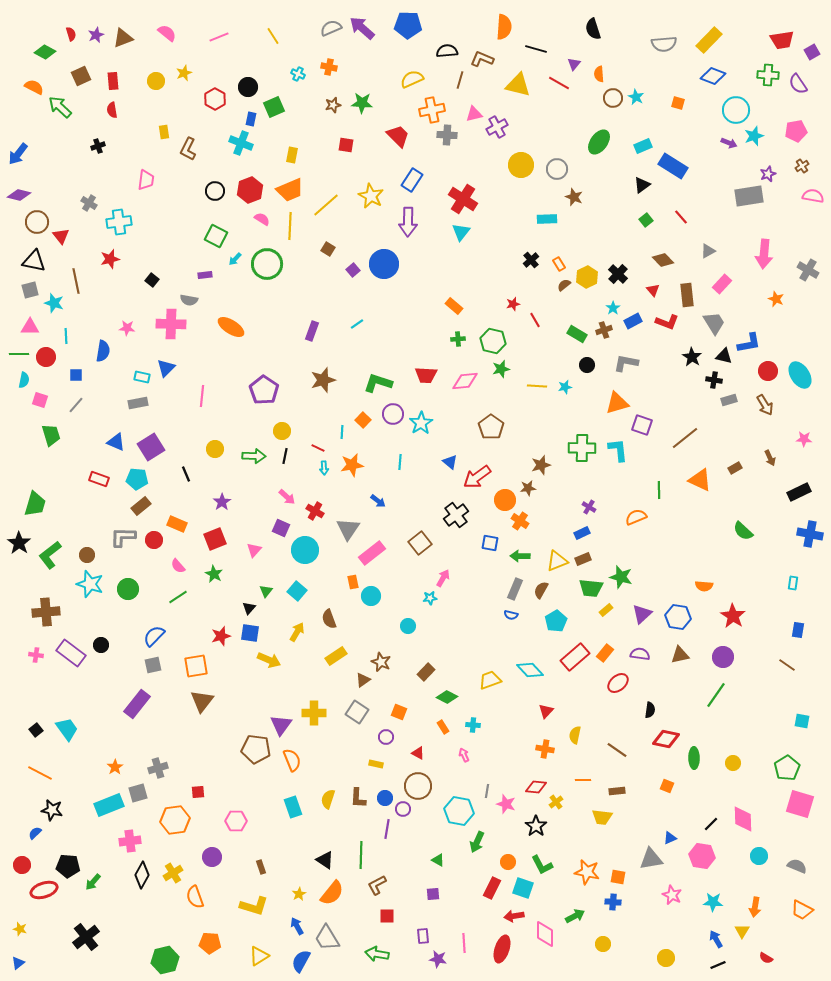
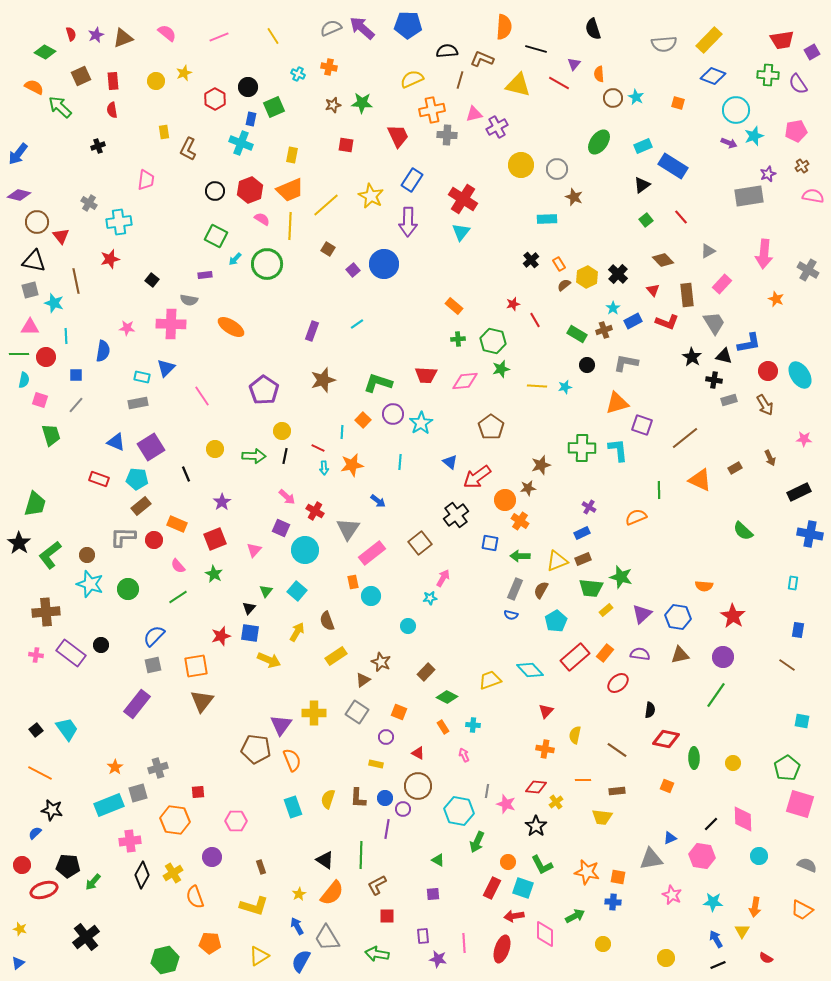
red trapezoid at (398, 136): rotated 20 degrees clockwise
pink line at (202, 396): rotated 40 degrees counterclockwise
brown semicircle at (329, 619): moved 2 px left, 2 px down
orange hexagon at (175, 820): rotated 16 degrees clockwise
gray semicircle at (797, 866): moved 10 px right, 1 px up
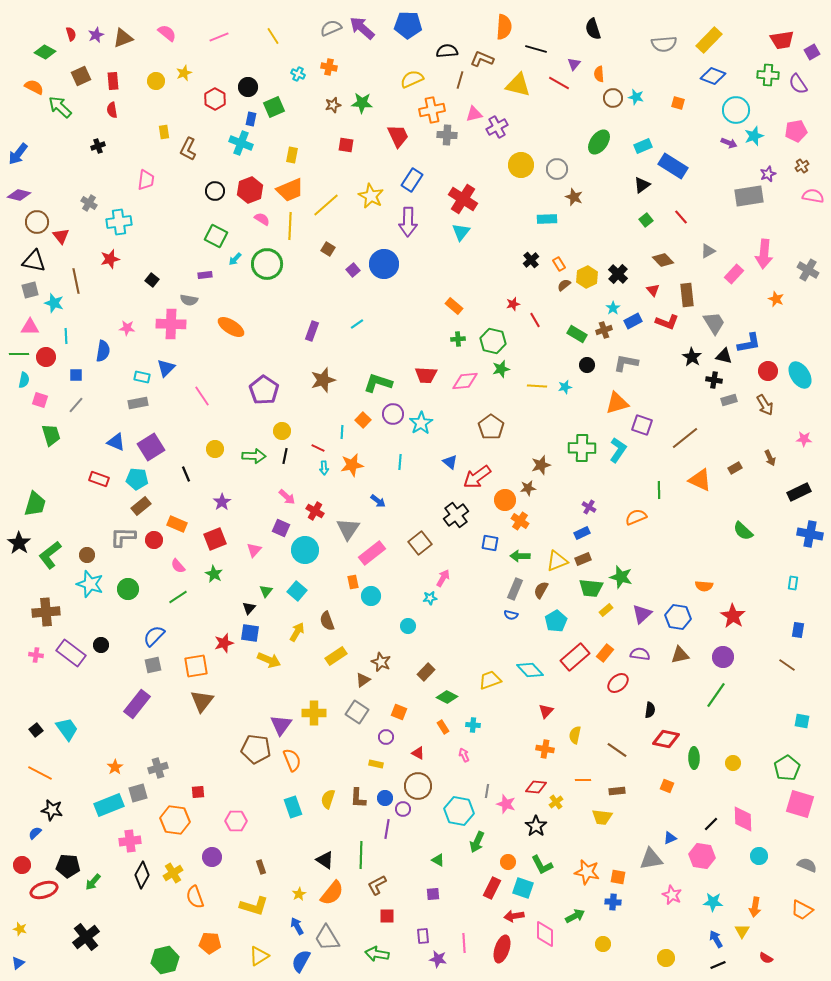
cyan star at (636, 97): rotated 14 degrees counterclockwise
pink rectangle at (722, 284): moved 12 px right, 10 px up
cyan L-shape at (618, 450): rotated 40 degrees clockwise
red star at (221, 636): moved 3 px right, 7 px down
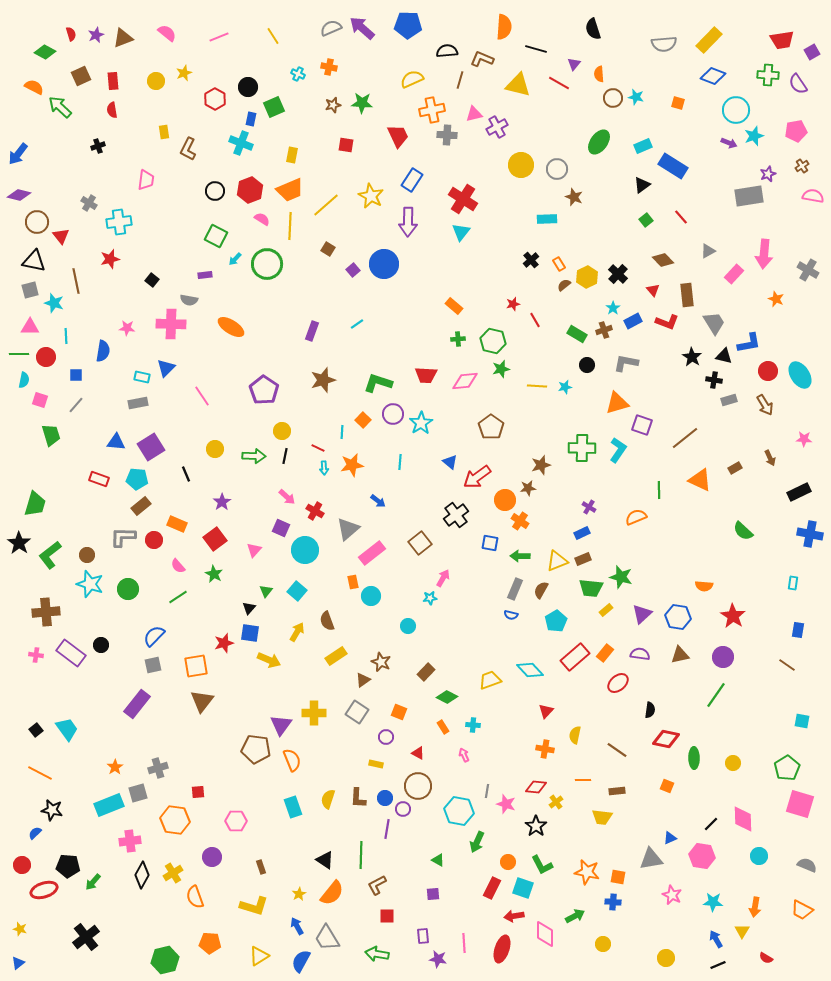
blue triangle at (116, 442): rotated 18 degrees counterclockwise
gray triangle at (348, 529): rotated 15 degrees clockwise
red square at (215, 539): rotated 15 degrees counterclockwise
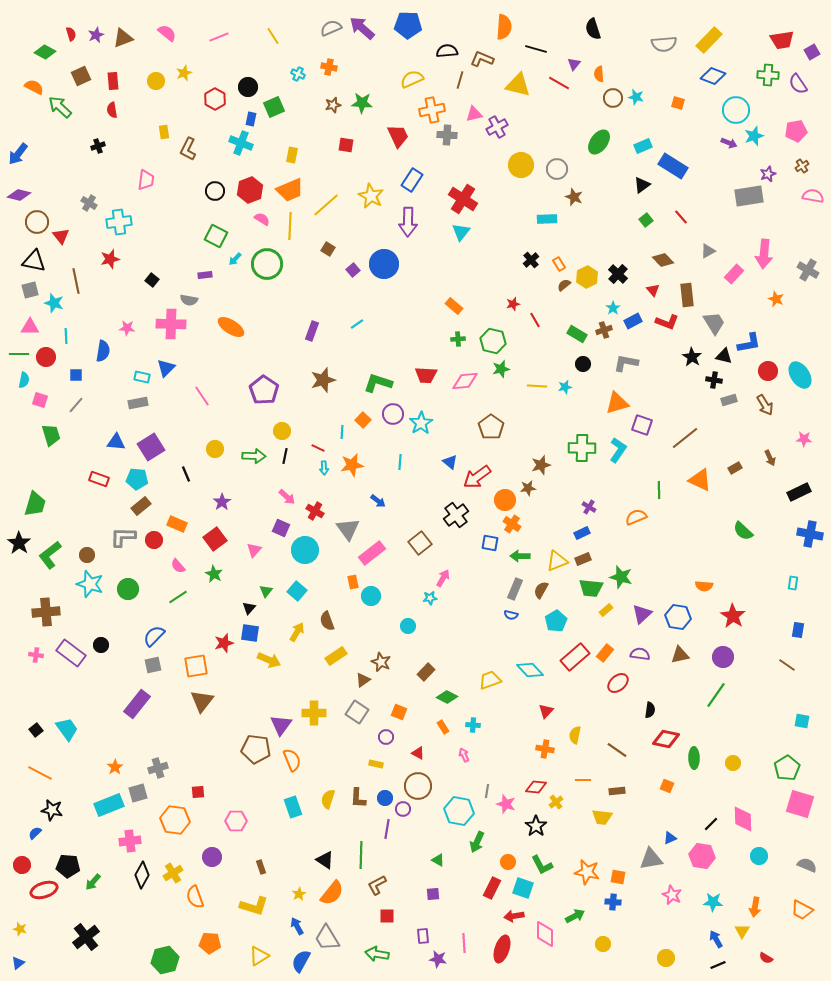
black circle at (587, 365): moved 4 px left, 1 px up
orange cross at (520, 521): moved 8 px left, 3 px down
gray triangle at (348, 529): rotated 25 degrees counterclockwise
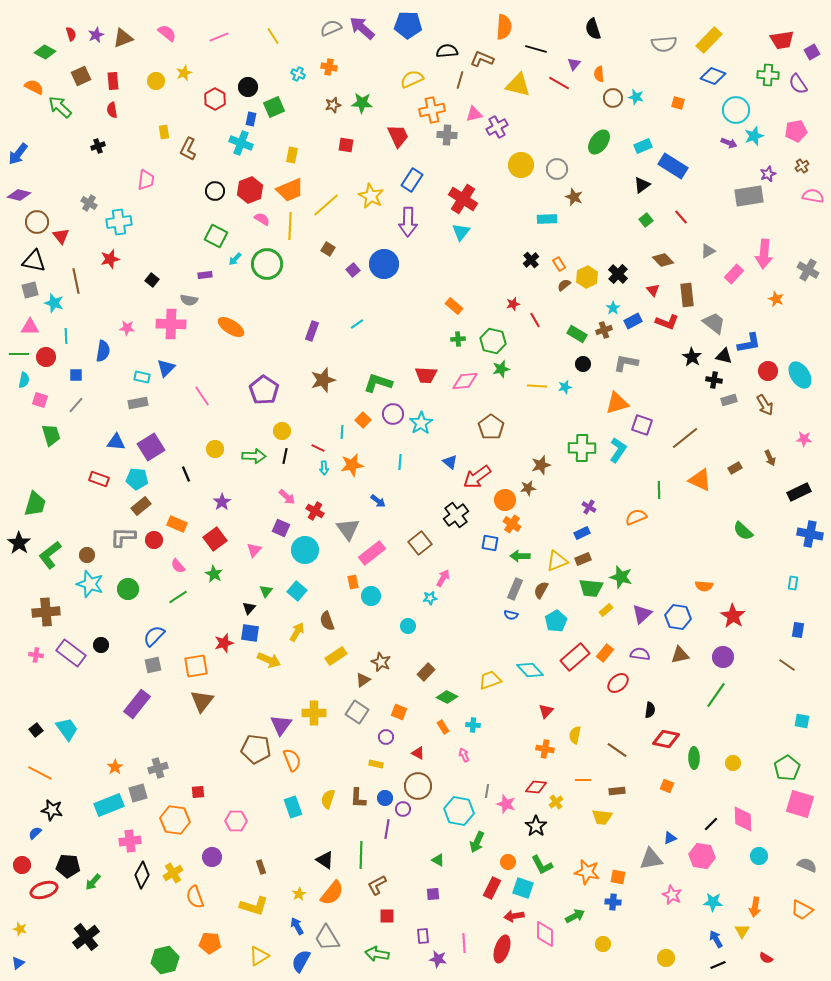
gray trapezoid at (714, 323): rotated 20 degrees counterclockwise
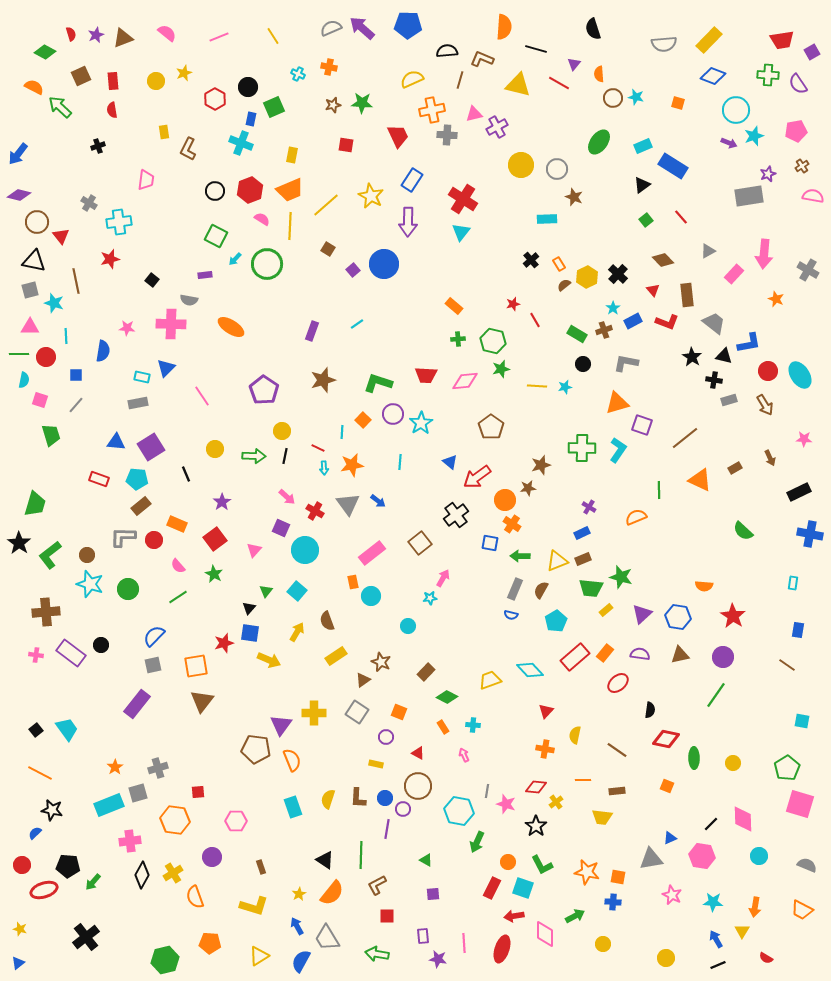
gray triangle at (348, 529): moved 25 px up
green triangle at (438, 860): moved 12 px left
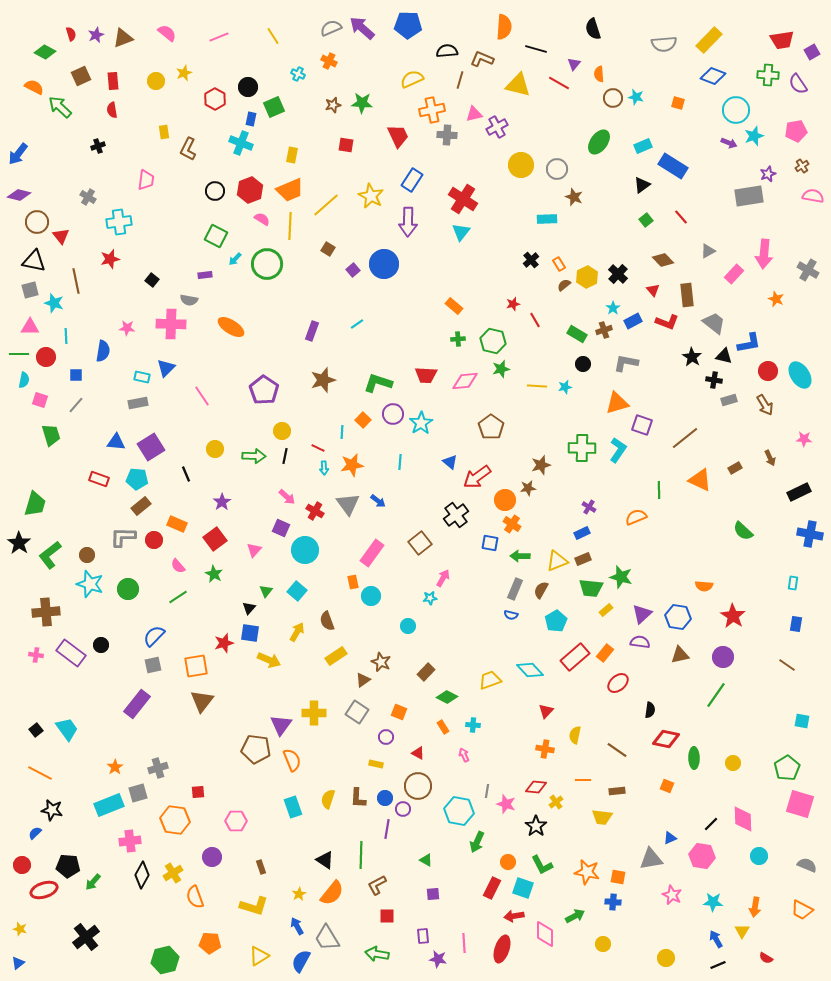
orange cross at (329, 67): moved 6 px up; rotated 14 degrees clockwise
gray cross at (89, 203): moved 1 px left, 6 px up
pink rectangle at (372, 553): rotated 16 degrees counterclockwise
blue rectangle at (798, 630): moved 2 px left, 6 px up
purple semicircle at (640, 654): moved 12 px up
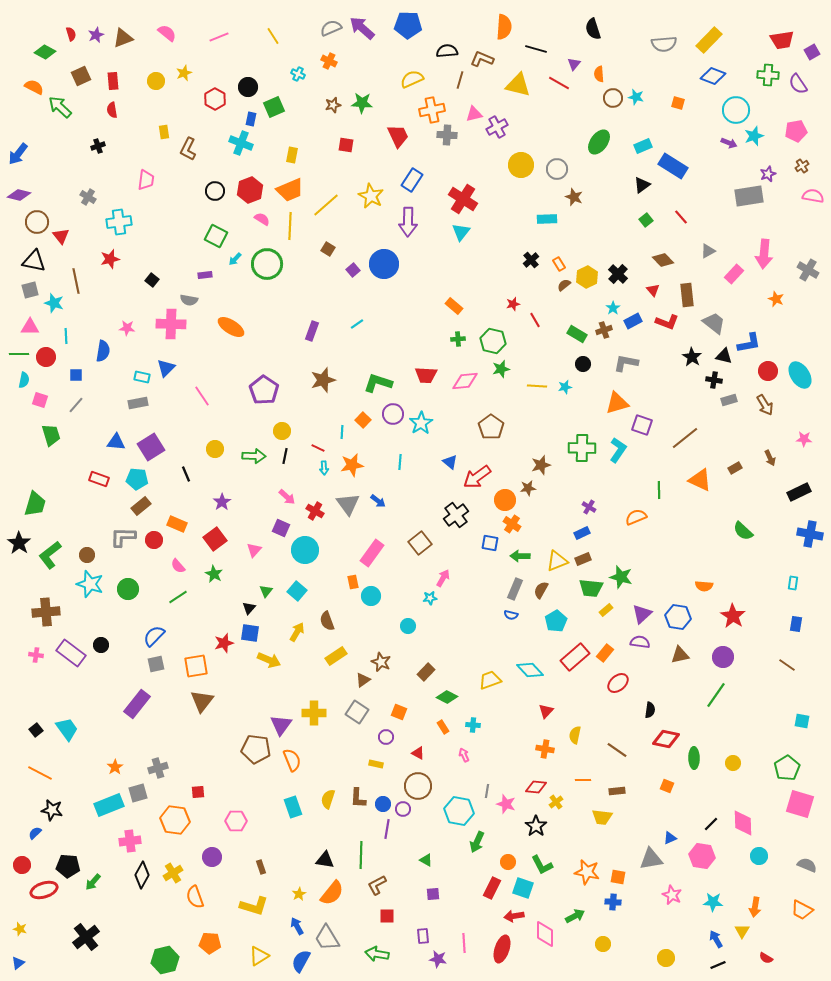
gray square at (153, 665): moved 3 px right, 1 px up
blue circle at (385, 798): moved 2 px left, 6 px down
pink diamond at (743, 819): moved 4 px down
black triangle at (325, 860): rotated 24 degrees counterclockwise
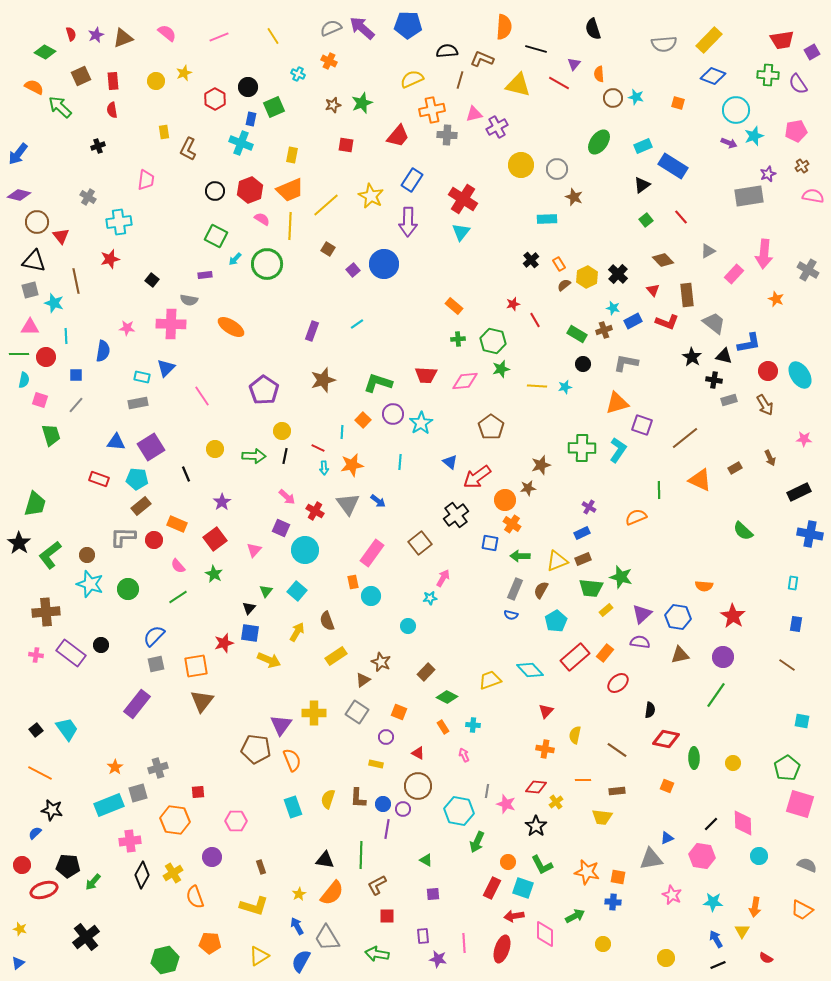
green star at (362, 103): rotated 25 degrees counterclockwise
red trapezoid at (398, 136): rotated 65 degrees clockwise
cyan star at (613, 308): rotated 24 degrees counterclockwise
blue triangle at (670, 838): moved 3 px left
